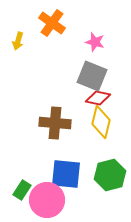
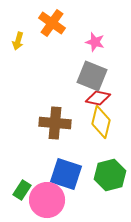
blue square: rotated 12 degrees clockwise
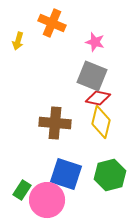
orange cross: rotated 12 degrees counterclockwise
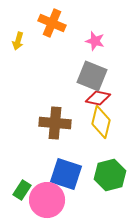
pink star: moved 1 px up
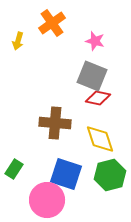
orange cross: rotated 32 degrees clockwise
yellow diamond: moved 1 px left, 17 px down; rotated 32 degrees counterclockwise
green rectangle: moved 8 px left, 21 px up
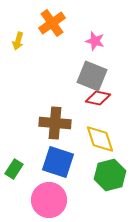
blue square: moved 8 px left, 12 px up
pink circle: moved 2 px right
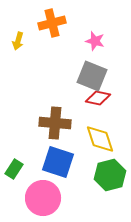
orange cross: rotated 20 degrees clockwise
pink circle: moved 6 px left, 2 px up
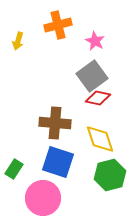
orange cross: moved 6 px right, 2 px down
pink star: rotated 12 degrees clockwise
gray square: rotated 32 degrees clockwise
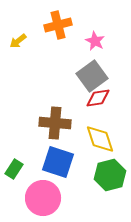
yellow arrow: rotated 36 degrees clockwise
red diamond: rotated 20 degrees counterclockwise
